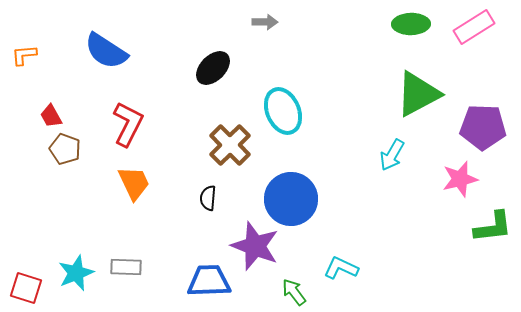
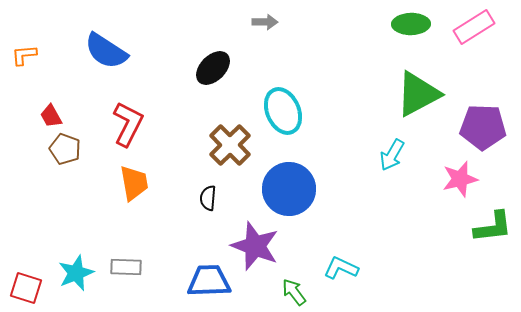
orange trapezoid: rotated 15 degrees clockwise
blue circle: moved 2 px left, 10 px up
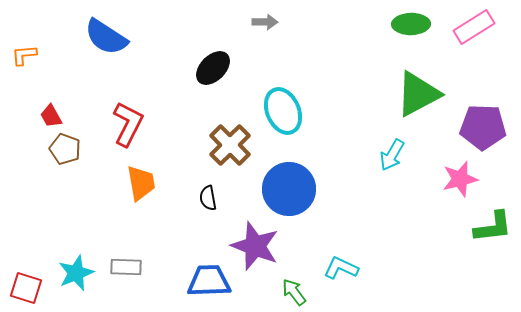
blue semicircle: moved 14 px up
orange trapezoid: moved 7 px right
black semicircle: rotated 15 degrees counterclockwise
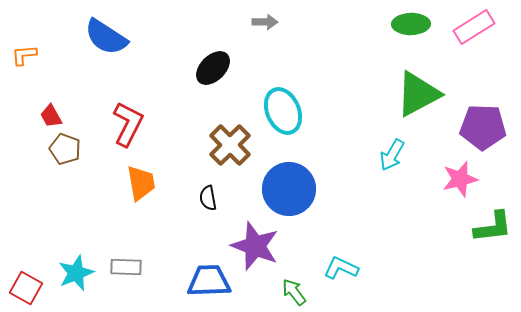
red square: rotated 12 degrees clockwise
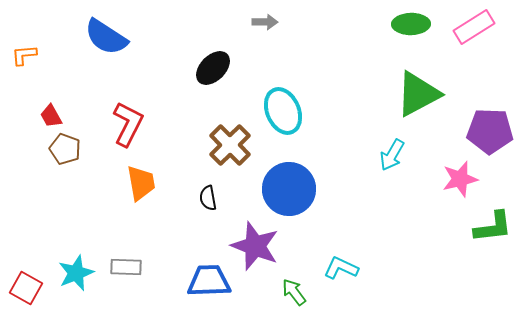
purple pentagon: moved 7 px right, 4 px down
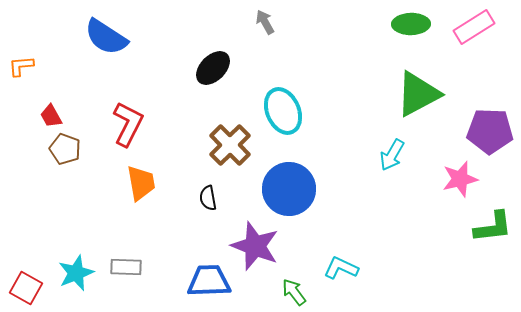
gray arrow: rotated 120 degrees counterclockwise
orange L-shape: moved 3 px left, 11 px down
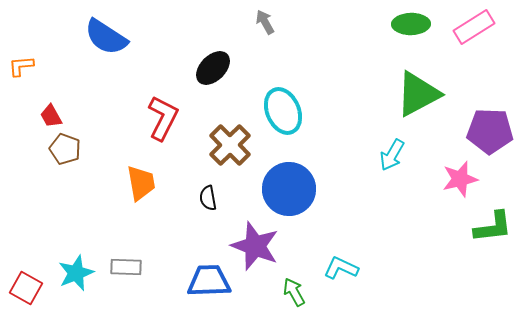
red L-shape: moved 35 px right, 6 px up
green arrow: rotated 8 degrees clockwise
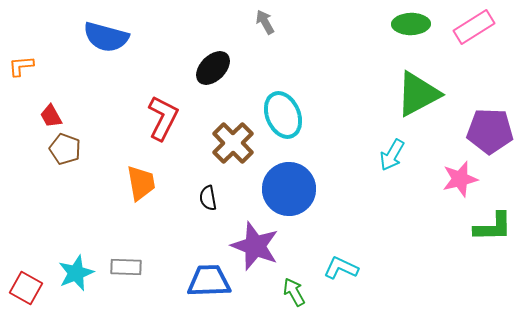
blue semicircle: rotated 18 degrees counterclockwise
cyan ellipse: moved 4 px down
brown cross: moved 3 px right, 2 px up
green L-shape: rotated 6 degrees clockwise
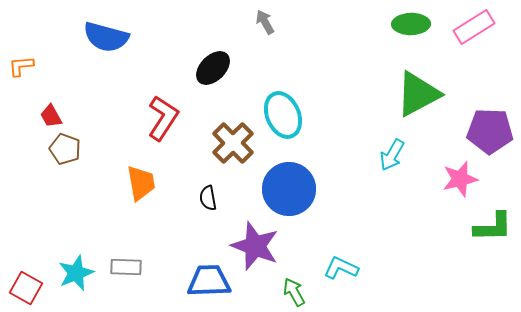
red L-shape: rotated 6 degrees clockwise
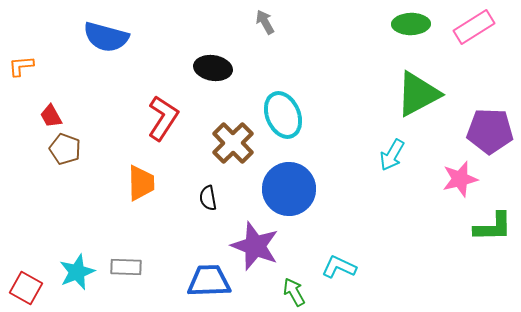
black ellipse: rotated 54 degrees clockwise
orange trapezoid: rotated 9 degrees clockwise
cyan L-shape: moved 2 px left, 1 px up
cyan star: moved 1 px right, 1 px up
